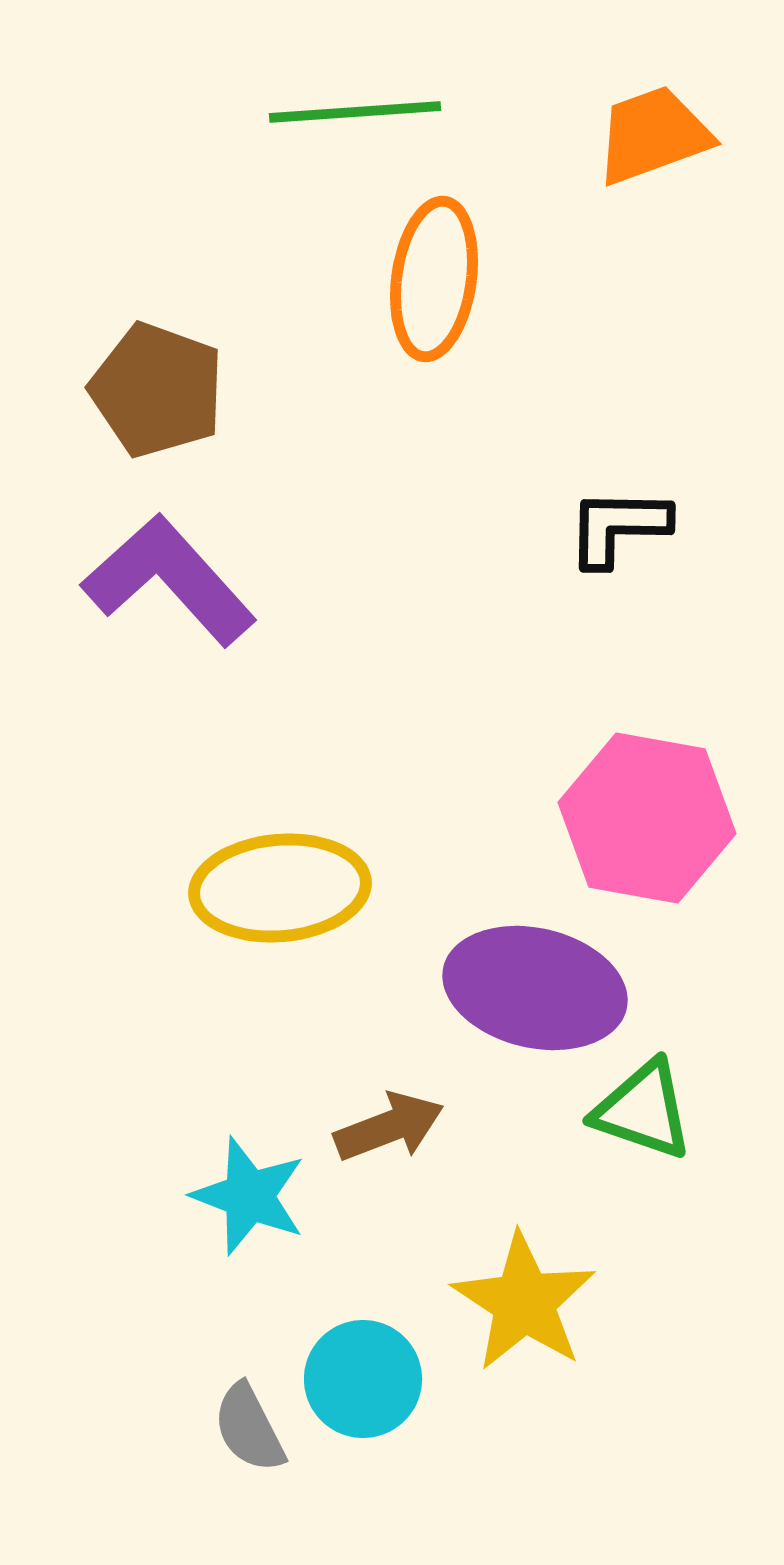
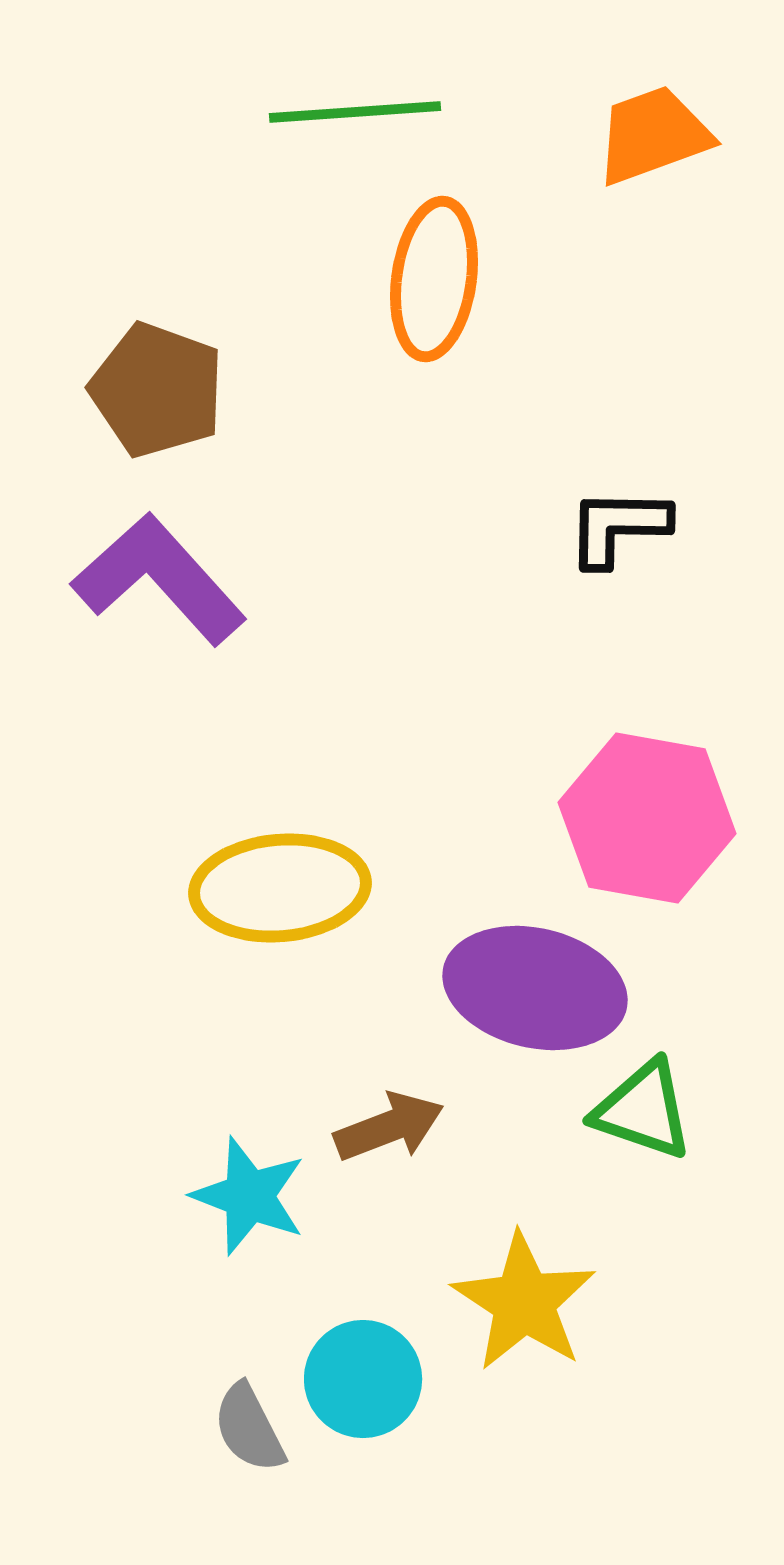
purple L-shape: moved 10 px left, 1 px up
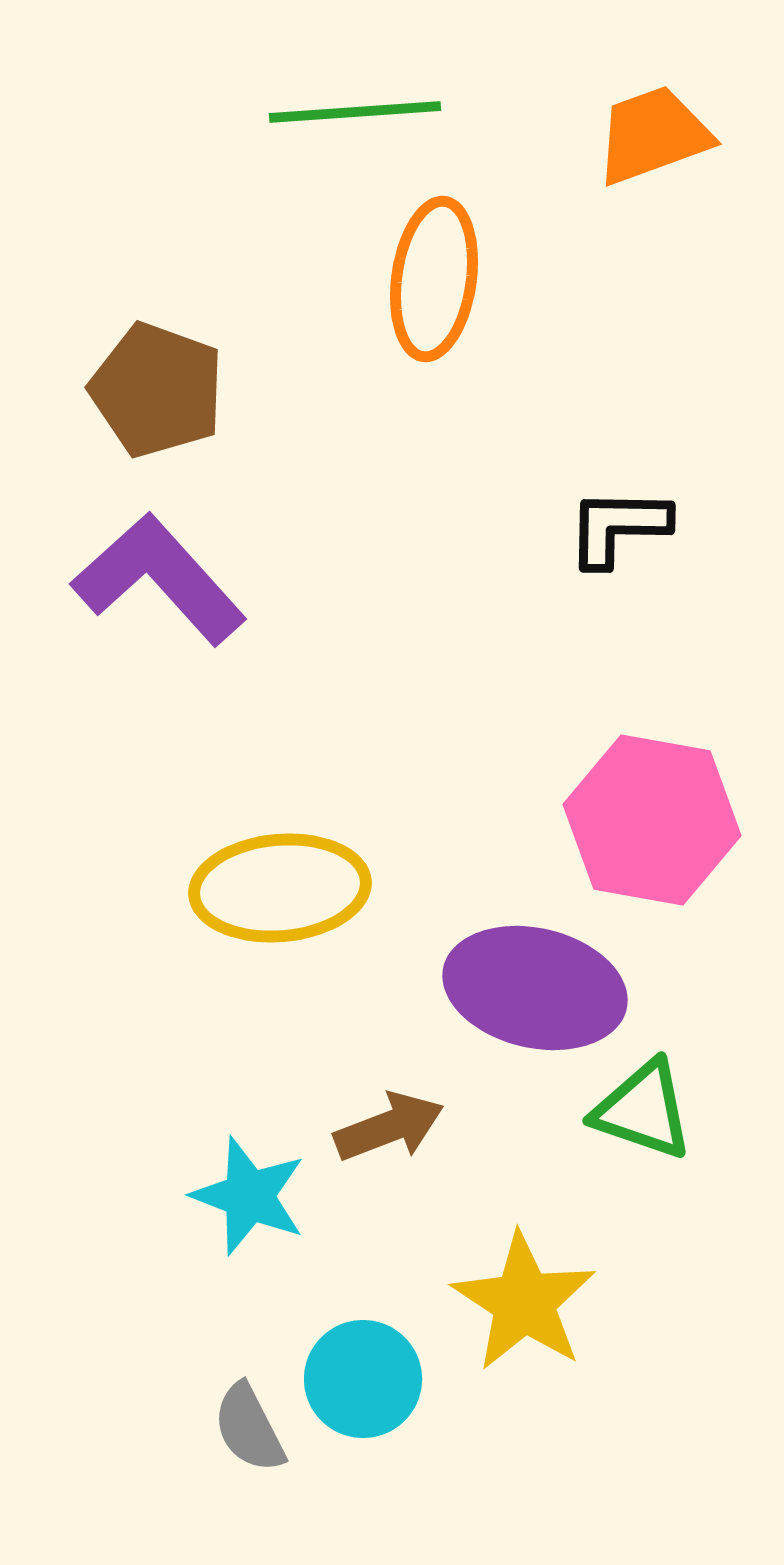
pink hexagon: moved 5 px right, 2 px down
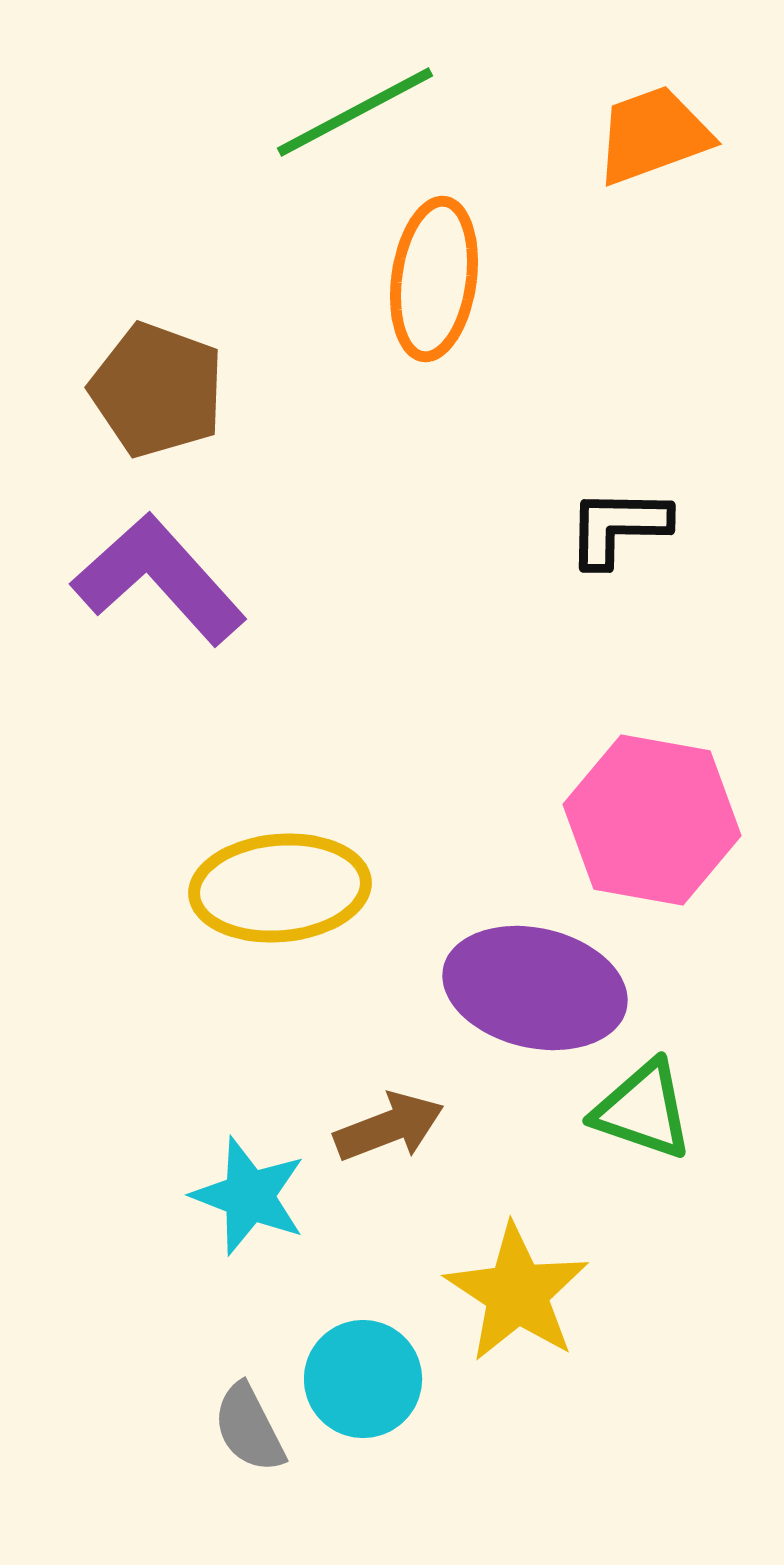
green line: rotated 24 degrees counterclockwise
yellow star: moved 7 px left, 9 px up
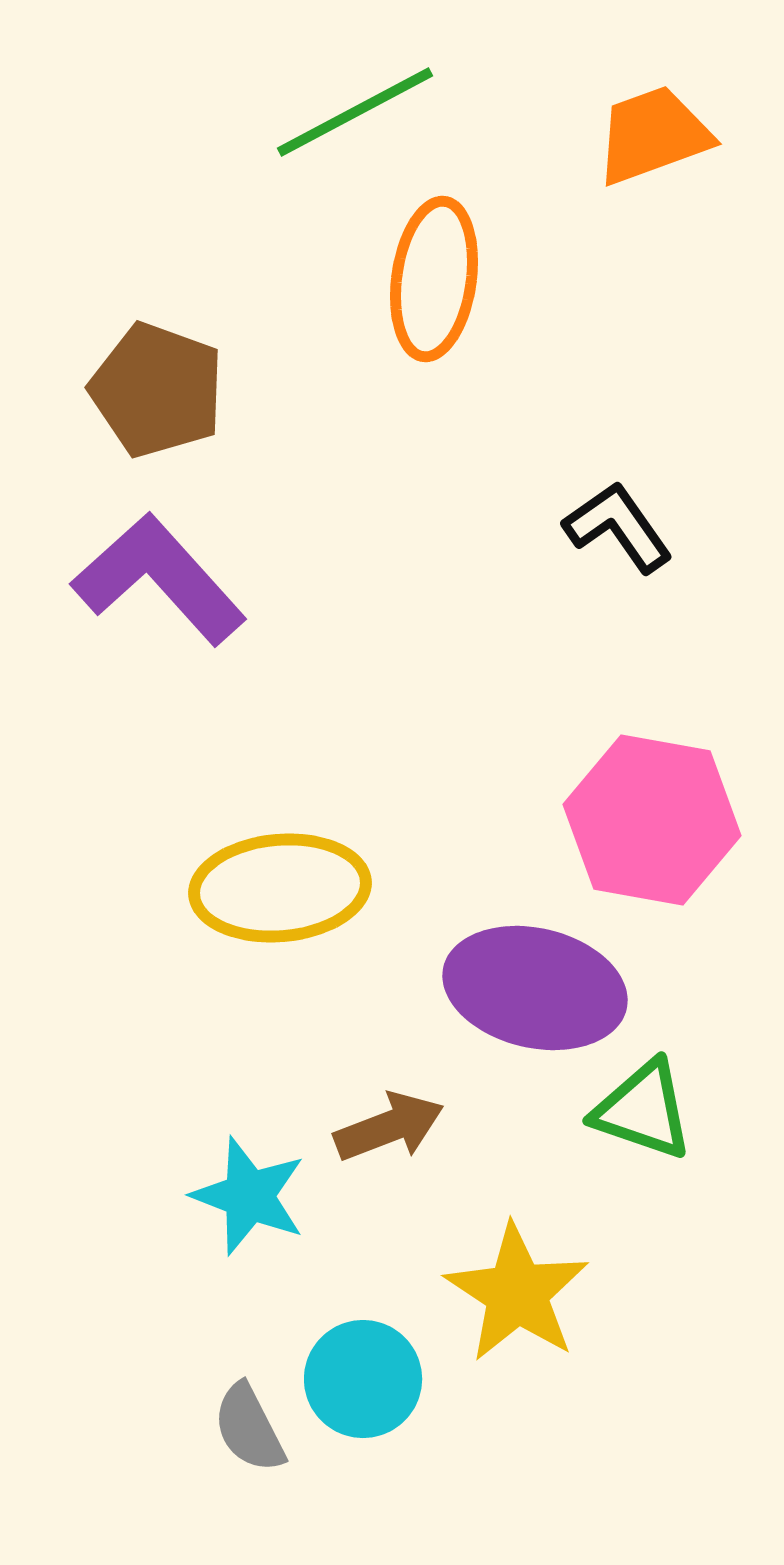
black L-shape: rotated 54 degrees clockwise
